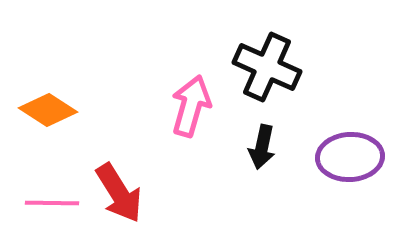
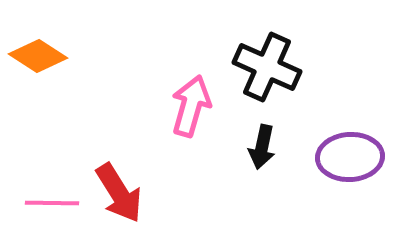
orange diamond: moved 10 px left, 54 px up
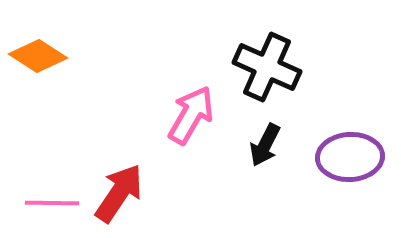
pink arrow: moved 9 px down; rotated 14 degrees clockwise
black arrow: moved 3 px right, 2 px up; rotated 15 degrees clockwise
red arrow: rotated 114 degrees counterclockwise
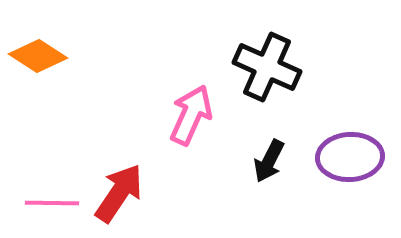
pink arrow: rotated 6 degrees counterclockwise
black arrow: moved 4 px right, 16 px down
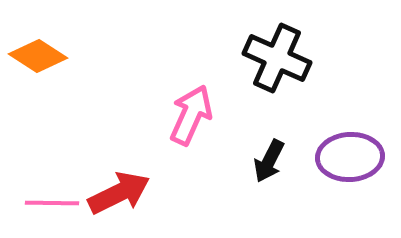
black cross: moved 10 px right, 9 px up
red arrow: rotated 30 degrees clockwise
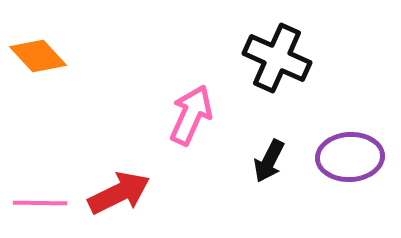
orange diamond: rotated 14 degrees clockwise
pink line: moved 12 px left
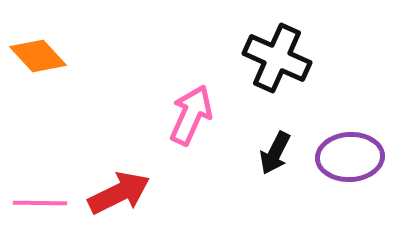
black arrow: moved 6 px right, 8 px up
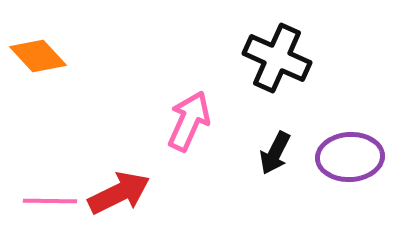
pink arrow: moved 2 px left, 6 px down
pink line: moved 10 px right, 2 px up
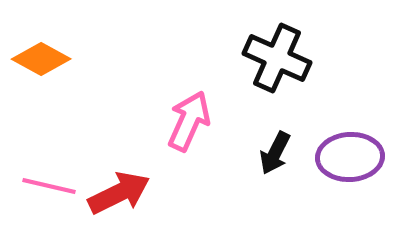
orange diamond: moved 3 px right, 3 px down; rotated 18 degrees counterclockwise
pink line: moved 1 px left, 15 px up; rotated 12 degrees clockwise
